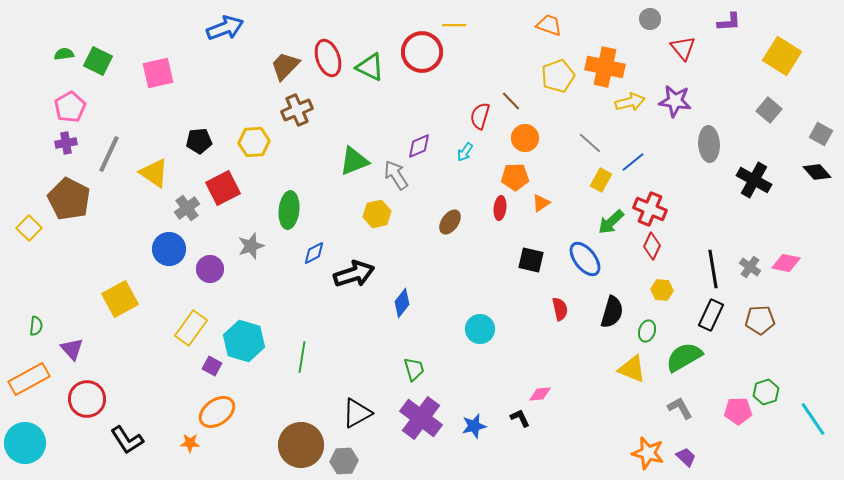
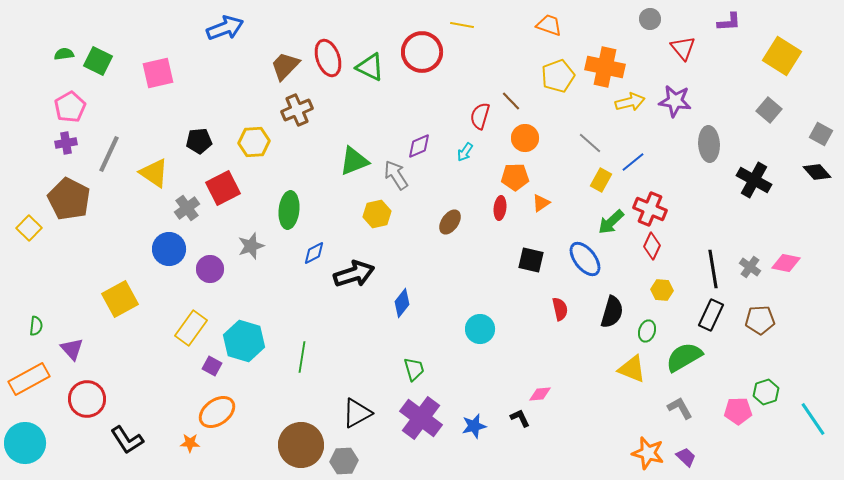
yellow line at (454, 25): moved 8 px right; rotated 10 degrees clockwise
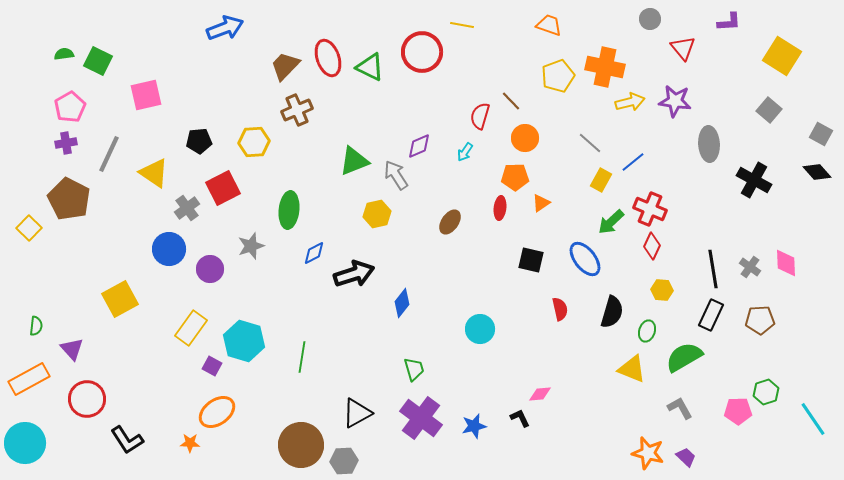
pink square at (158, 73): moved 12 px left, 22 px down
pink diamond at (786, 263): rotated 76 degrees clockwise
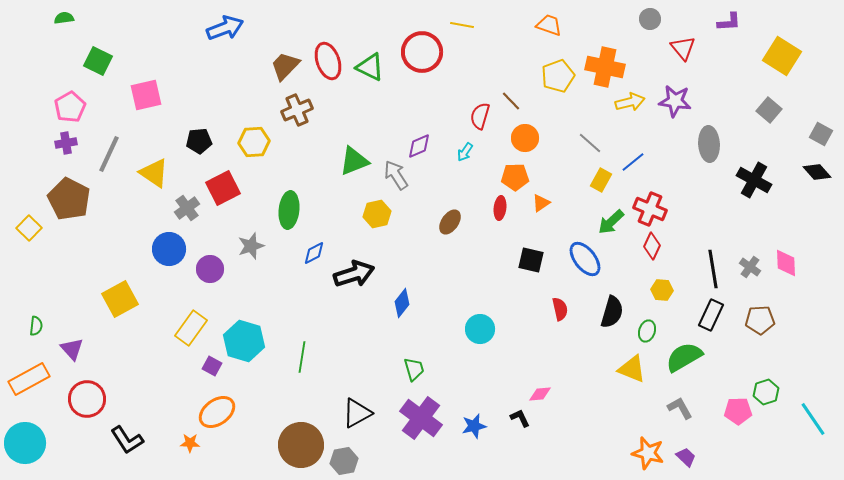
green semicircle at (64, 54): moved 36 px up
red ellipse at (328, 58): moved 3 px down
gray hexagon at (344, 461): rotated 8 degrees counterclockwise
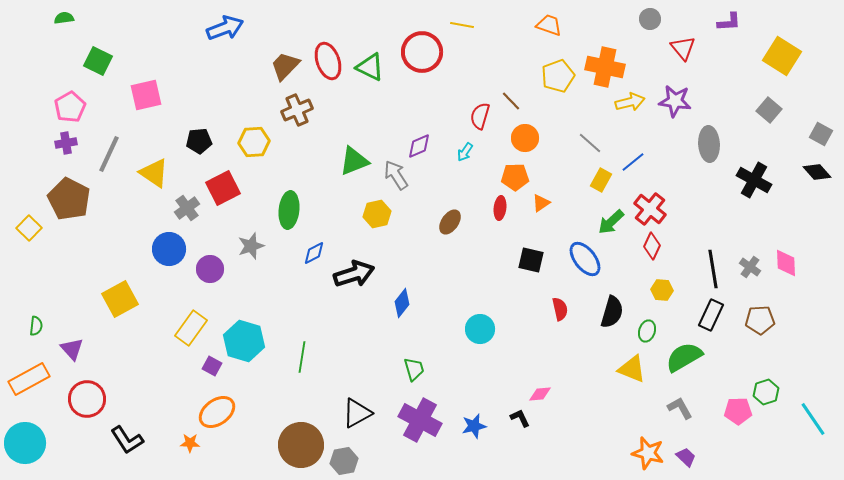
red cross at (650, 209): rotated 16 degrees clockwise
purple cross at (421, 418): moved 1 px left, 2 px down; rotated 9 degrees counterclockwise
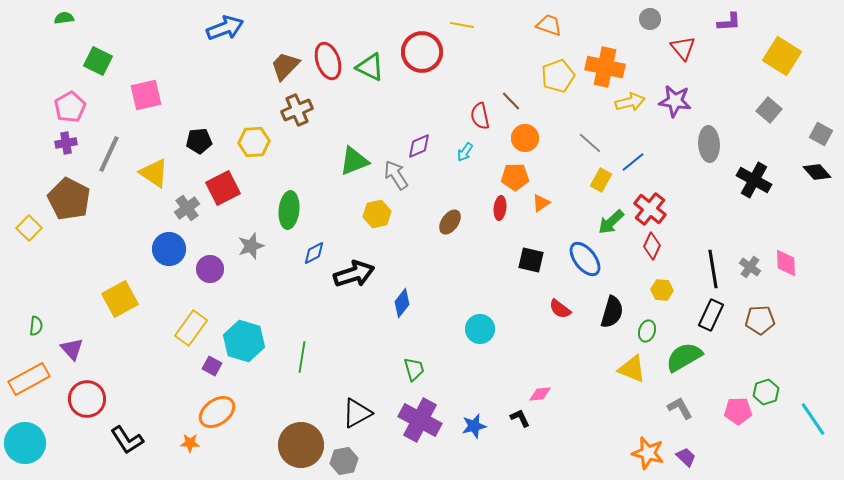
red semicircle at (480, 116): rotated 28 degrees counterclockwise
red semicircle at (560, 309): rotated 140 degrees clockwise
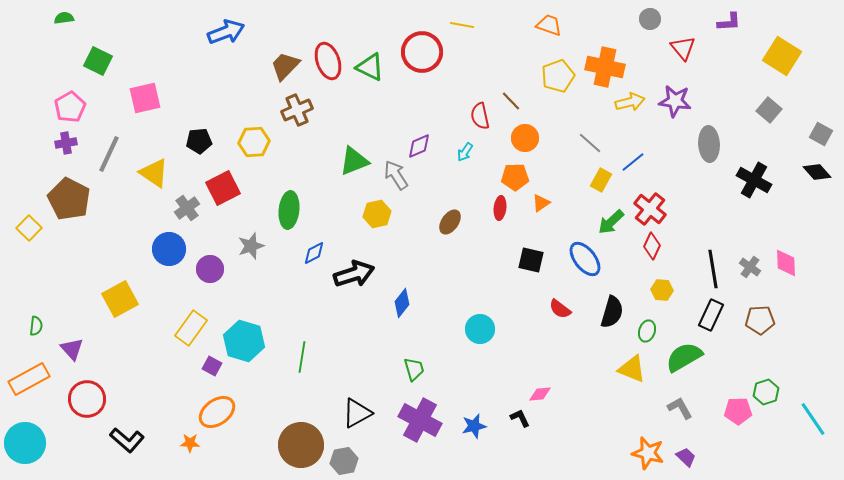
blue arrow at (225, 28): moved 1 px right, 4 px down
pink square at (146, 95): moved 1 px left, 3 px down
black L-shape at (127, 440): rotated 16 degrees counterclockwise
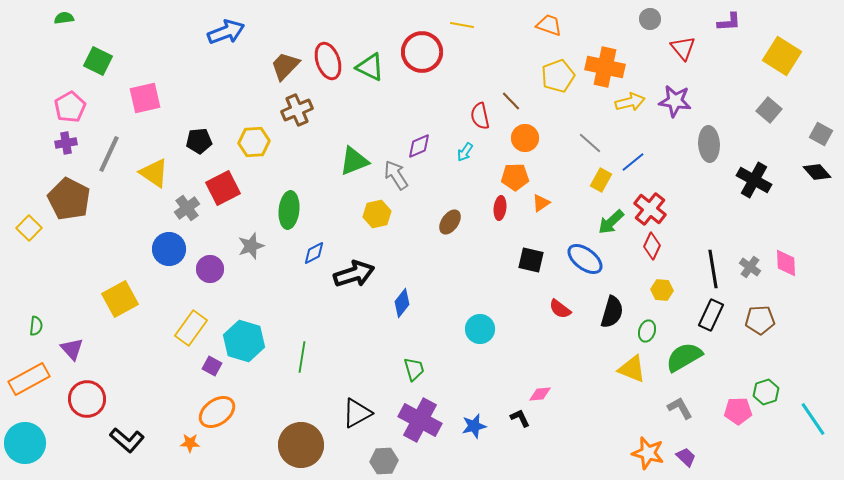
blue ellipse at (585, 259): rotated 15 degrees counterclockwise
gray hexagon at (344, 461): moved 40 px right; rotated 8 degrees clockwise
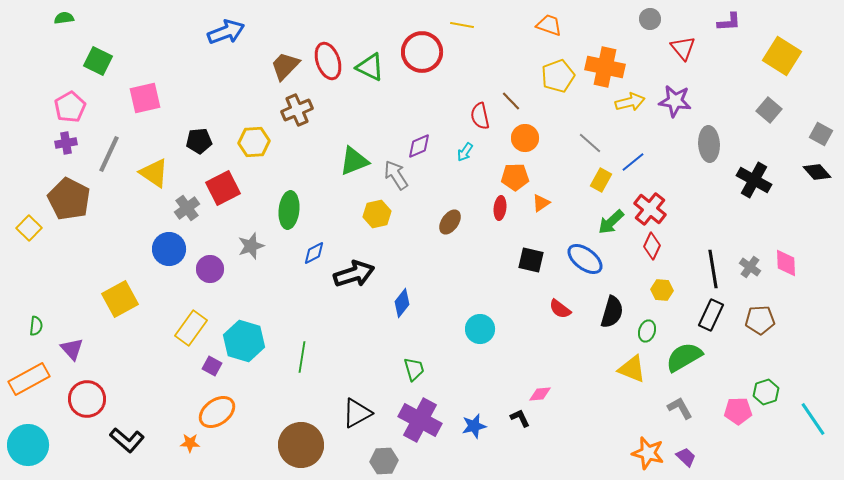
cyan circle at (25, 443): moved 3 px right, 2 px down
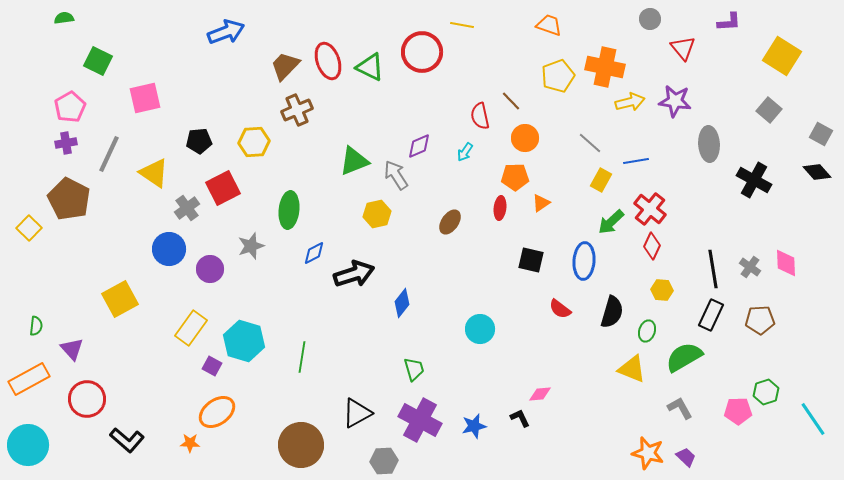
blue line at (633, 162): moved 3 px right, 1 px up; rotated 30 degrees clockwise
blue ellipse at (585, 259): moved 1 px left, 2 px down; rotated 57 degrees clockwise
